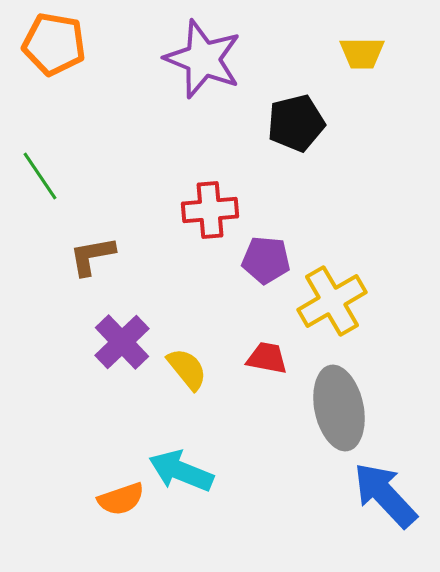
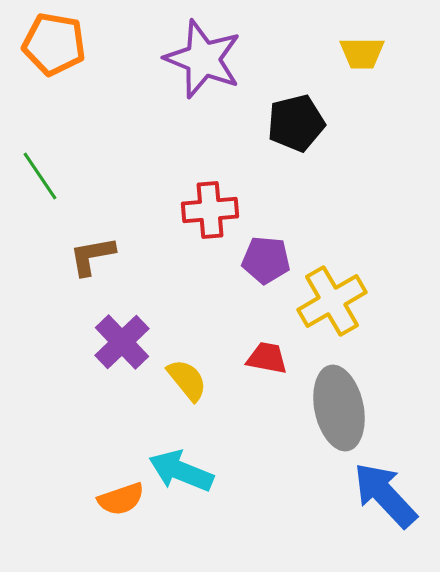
yellow semicircle: moved 11 px down
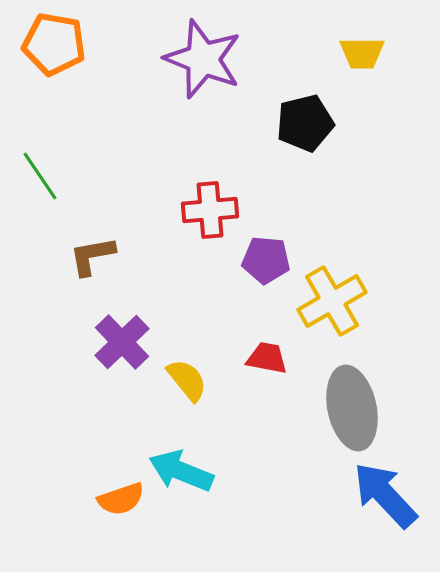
black pentagon: moved 9 px right
gray ellipse: moved 13 px right
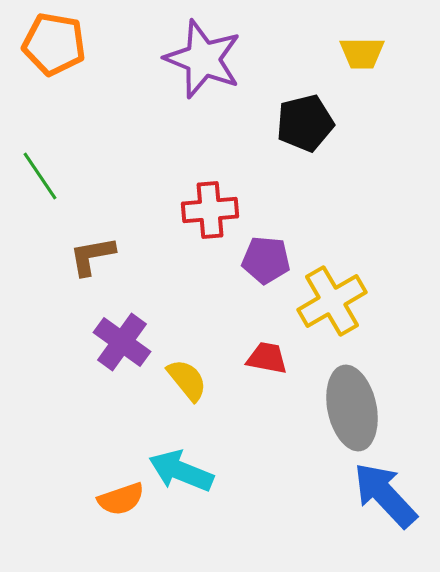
purple cross: rotated 10 degrees counterclockwise
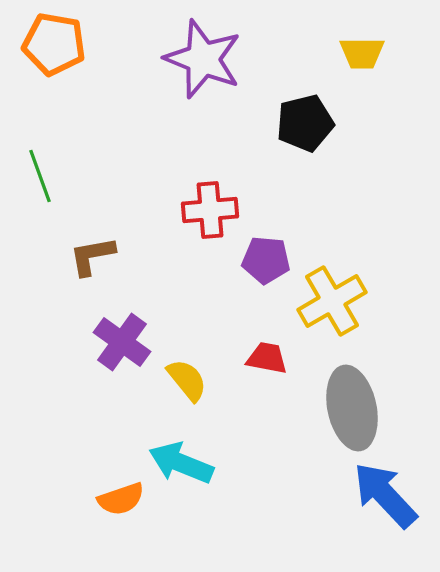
green line: rotated 14 degrees clockwise
cyan arrow: moved 8 px up
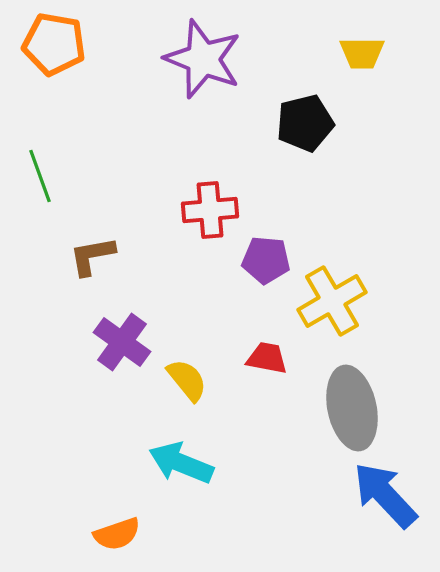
orange semicircle: moved 4 px left, 35 px down
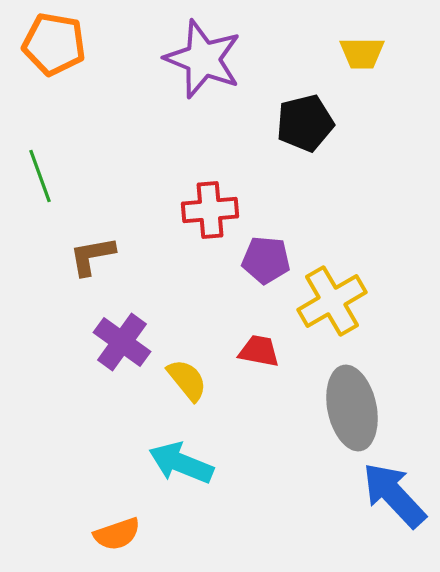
red trapezoid: moved 8 px left, 7 px up
blue arrow: moved 9 px right
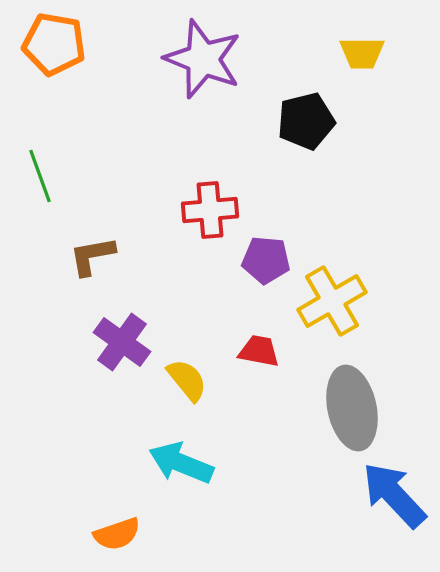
black pentagon: moved 1 px right, 2 px up
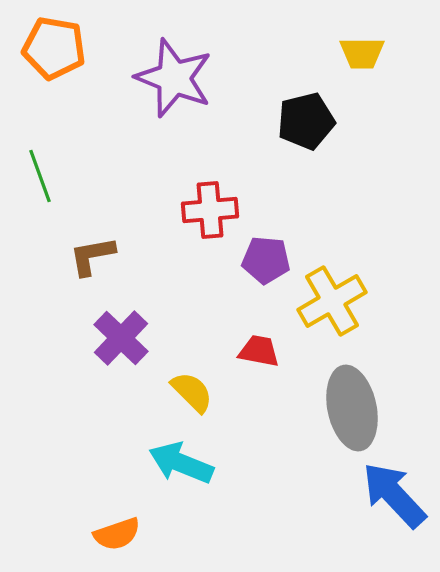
orange pentagon: moved 4 px down
purple star: moved 29 px left, 19 px down
purple cross: moved 1 px left, 4 px up; rotated 8 degrees clockwise
yellow semicircle: moved 5 px right, 12 px down; rotated 6 degrees counterclockwise
